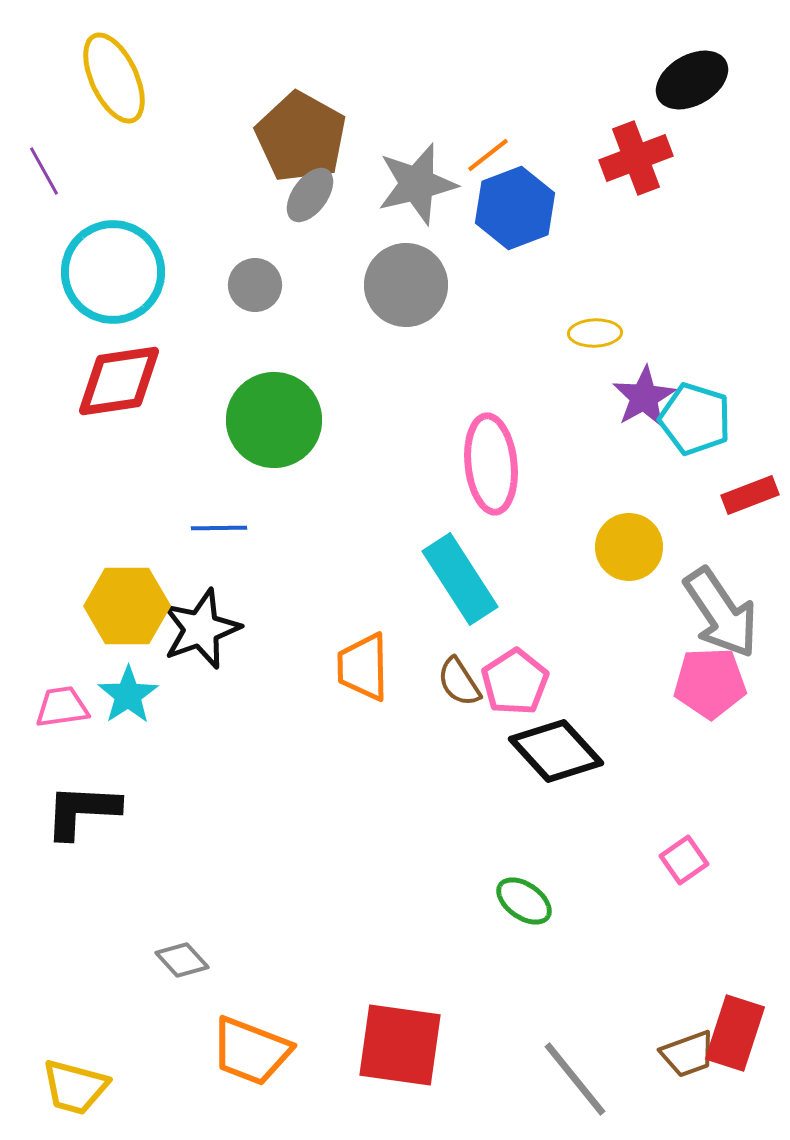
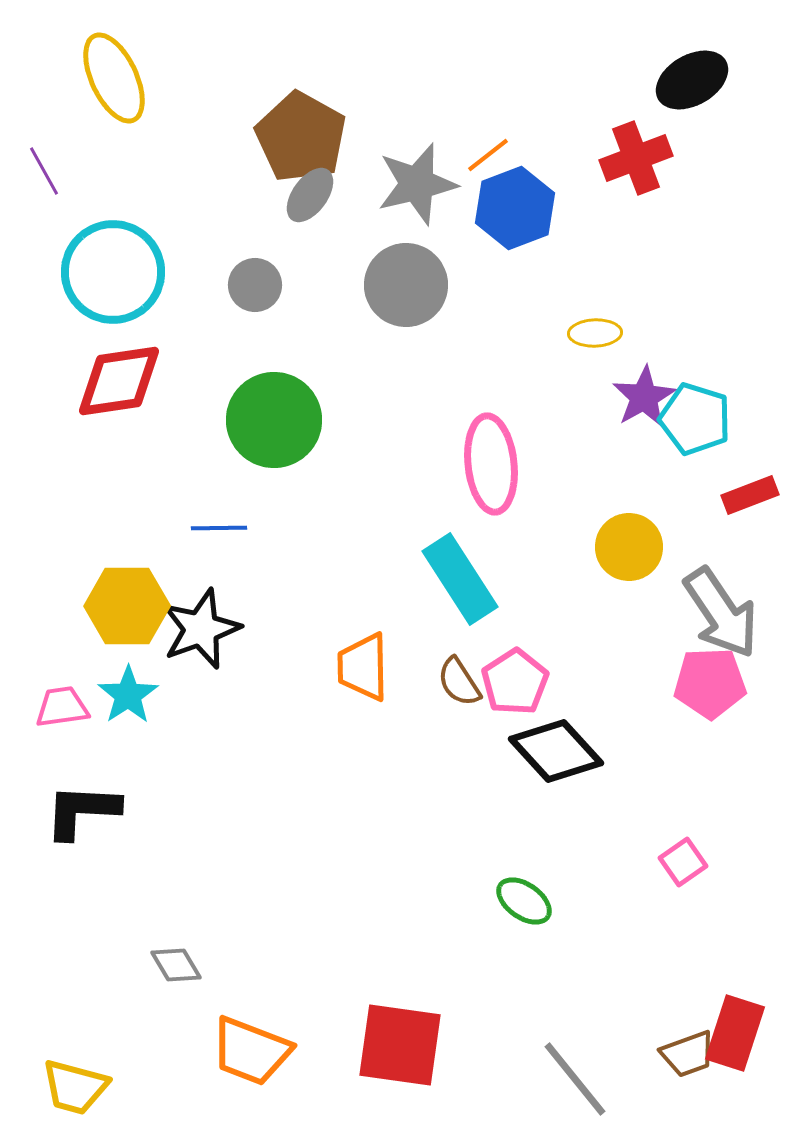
pink square at (684, 860): moved 1 px left, 2 px down
gray diamond at (182, 960): moved 6 px left, 5 px down; rotated 12 degrees clockwise
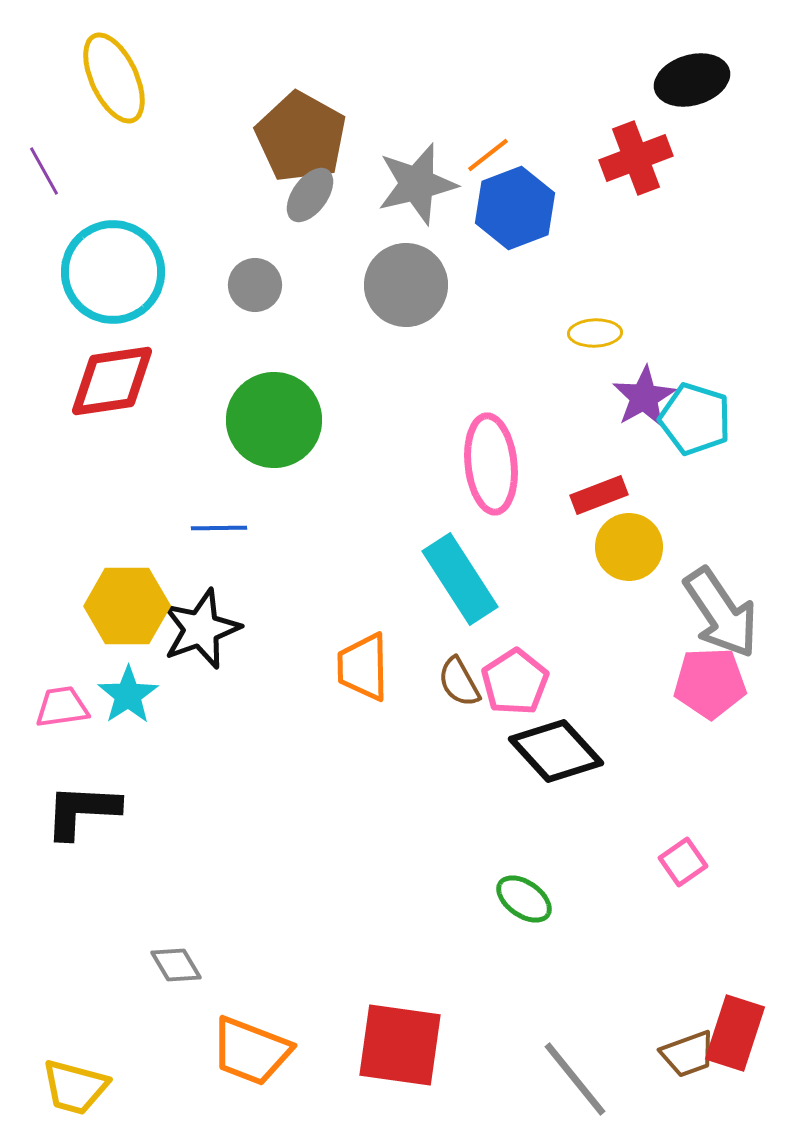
black ellipse at (692, 80): rotated 14 degrees clockwise
red diamond at (119, 381): moved 7 px left
red rectangle at (750, 495): moved 151 px left
brown semicircle at (459, 682): rotated 4 degrees clockwise
green ellipse at (524, 901): moved 2 px up
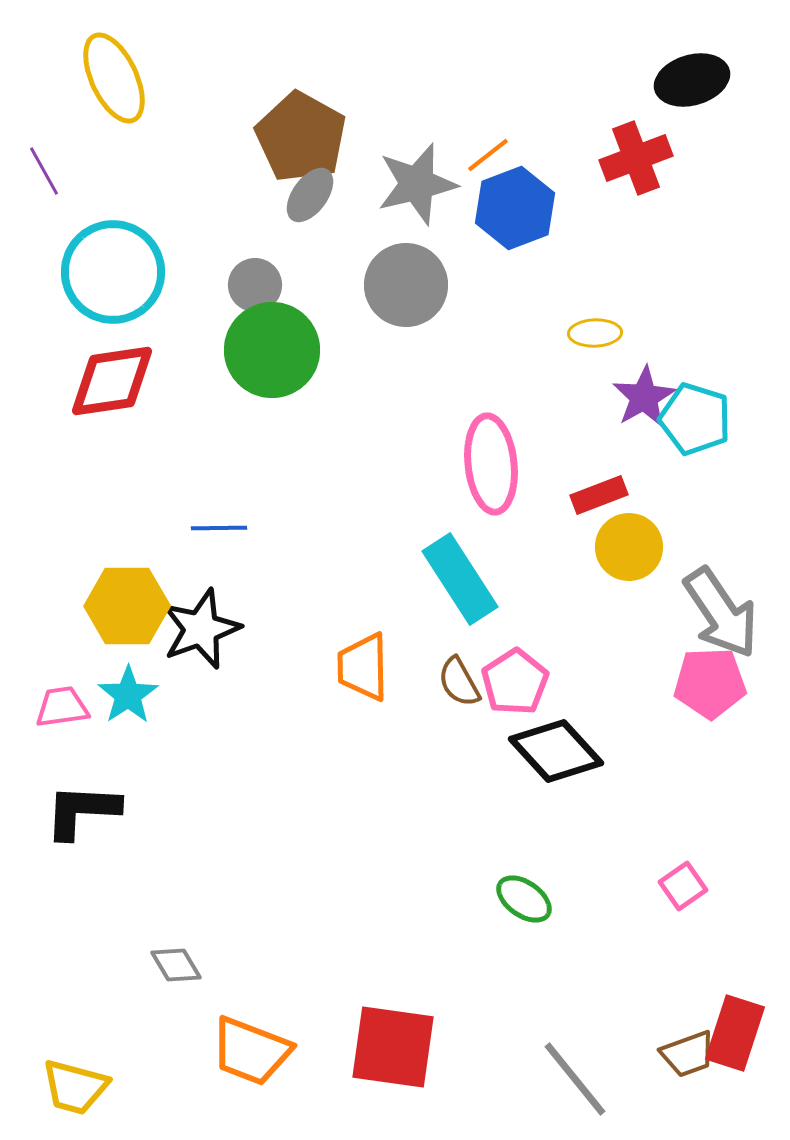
green circle at (274, 420): moved 2 px left, 70 px up
pink square at (683, 862): moved 24 px down
red square at (400, 1045): moved 7 px left, 2 px down
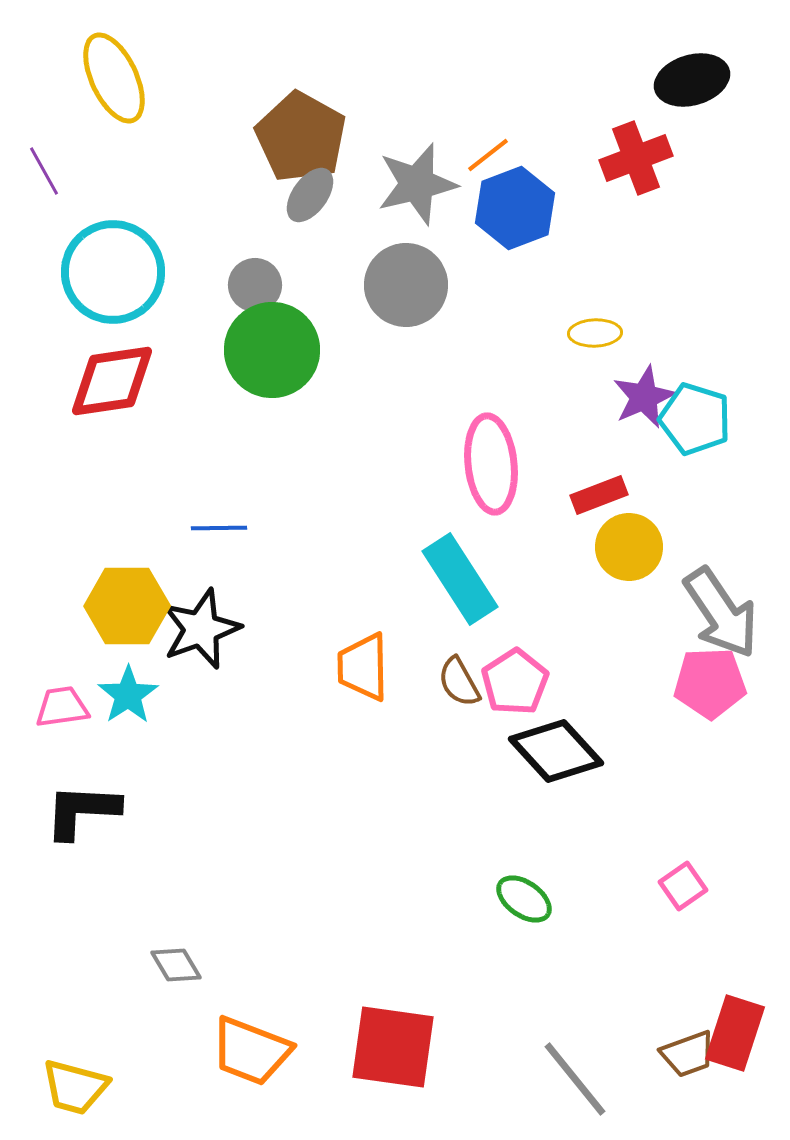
purple star at (644, 397): rotated 6 degrees clockwise
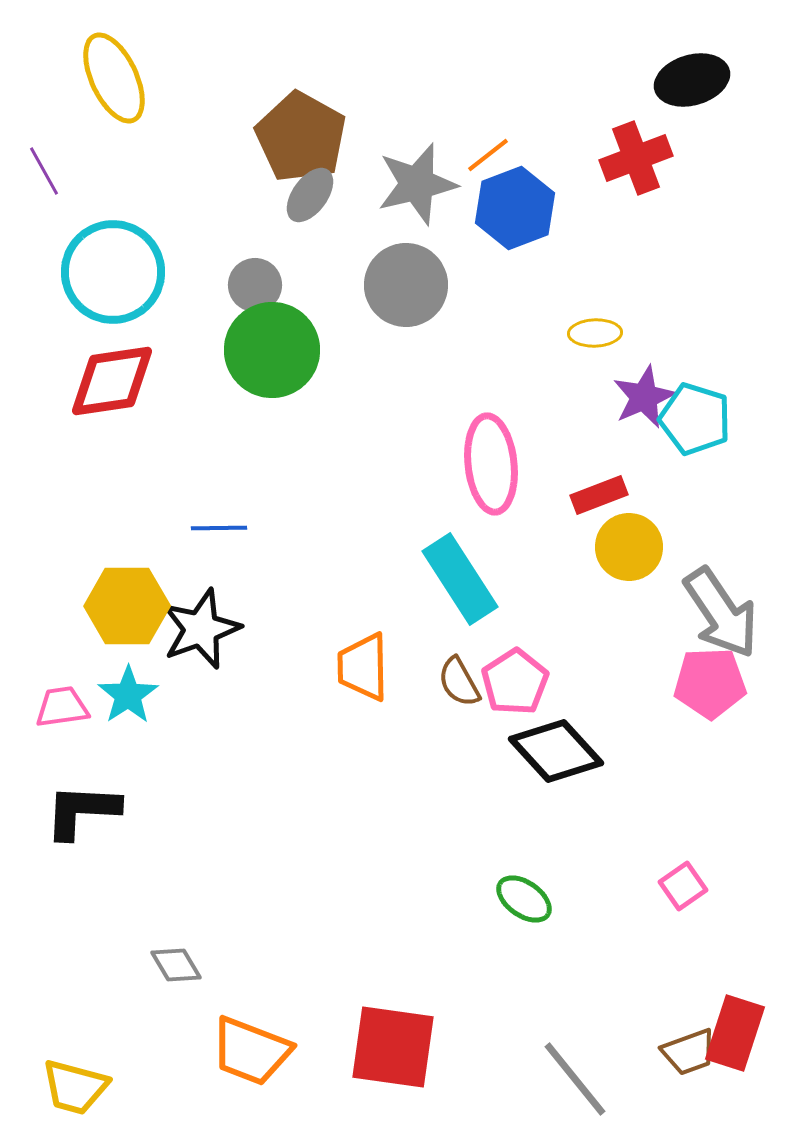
brown trapezoid at (688, 1054): moved 1 px right, 2 px up
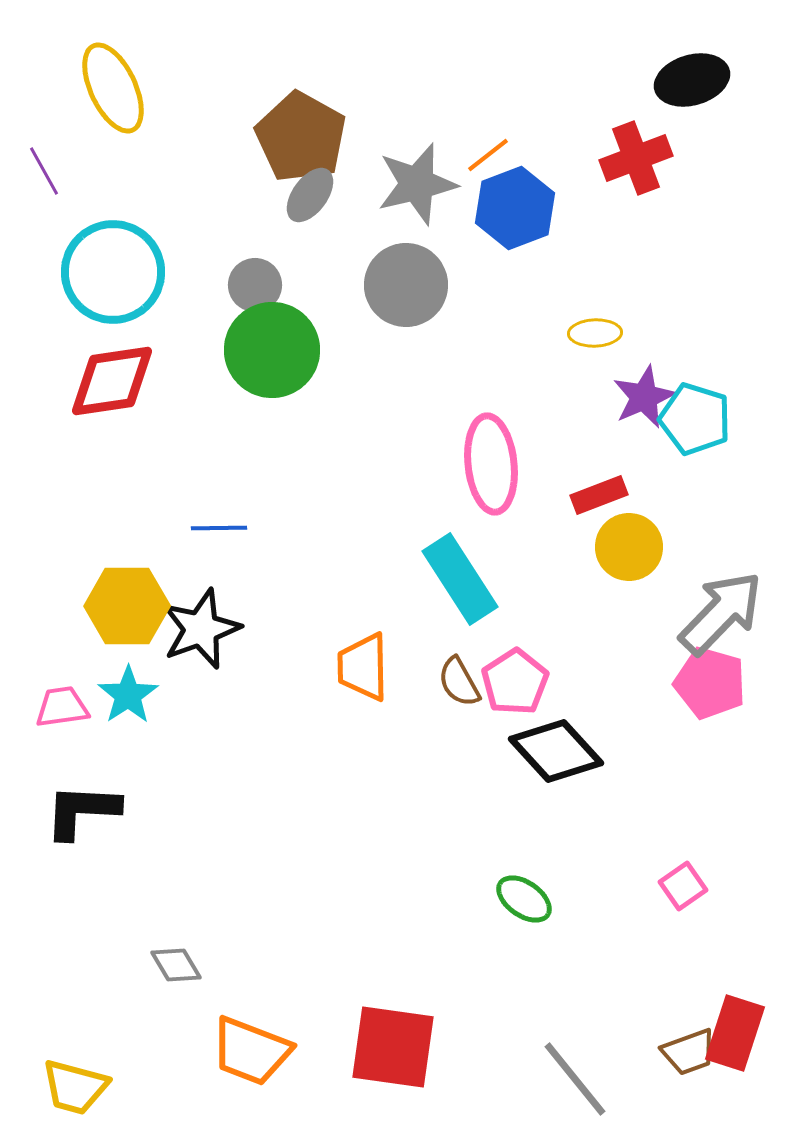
yellow ellipse at (114, 78): moved 1 px left, 10 px down
gray arrow at (721, 613): rotated 102 degrees counterclockwise
pink pentagon at (710, 683): rotated 18 degrees clockwise
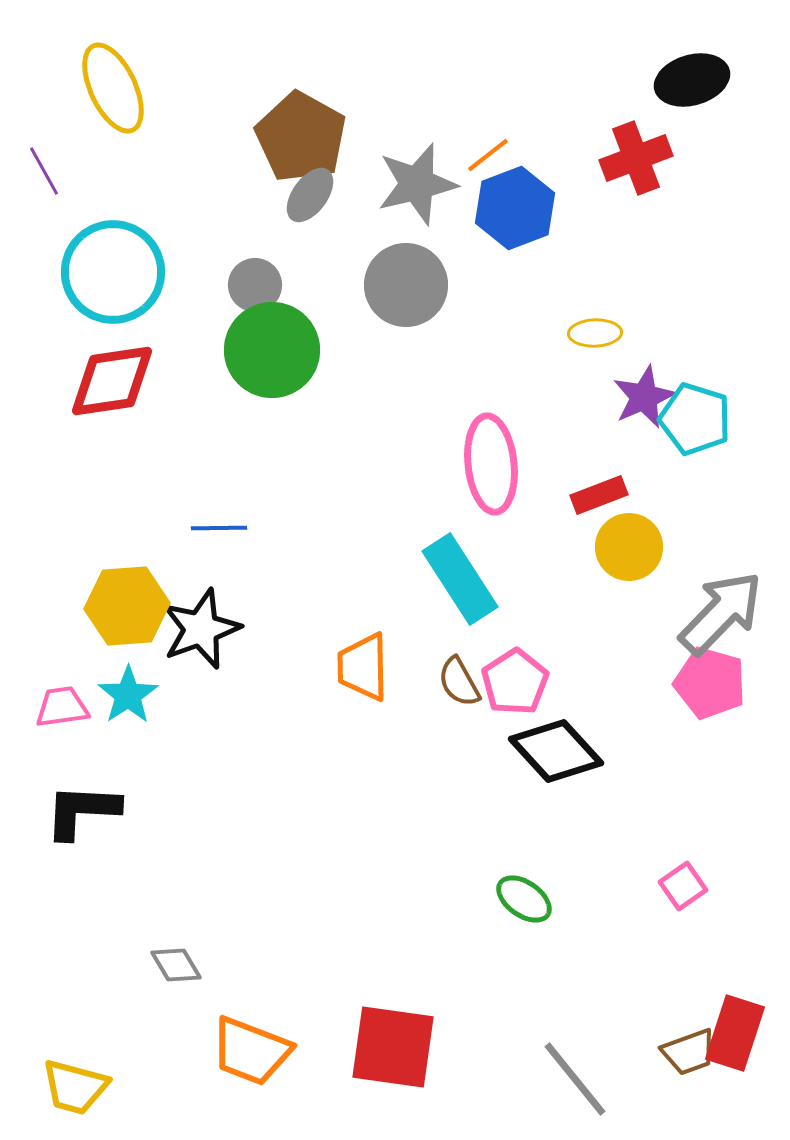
yellow hexagon at (127, 606): rotated 4 degrees counterclockwise
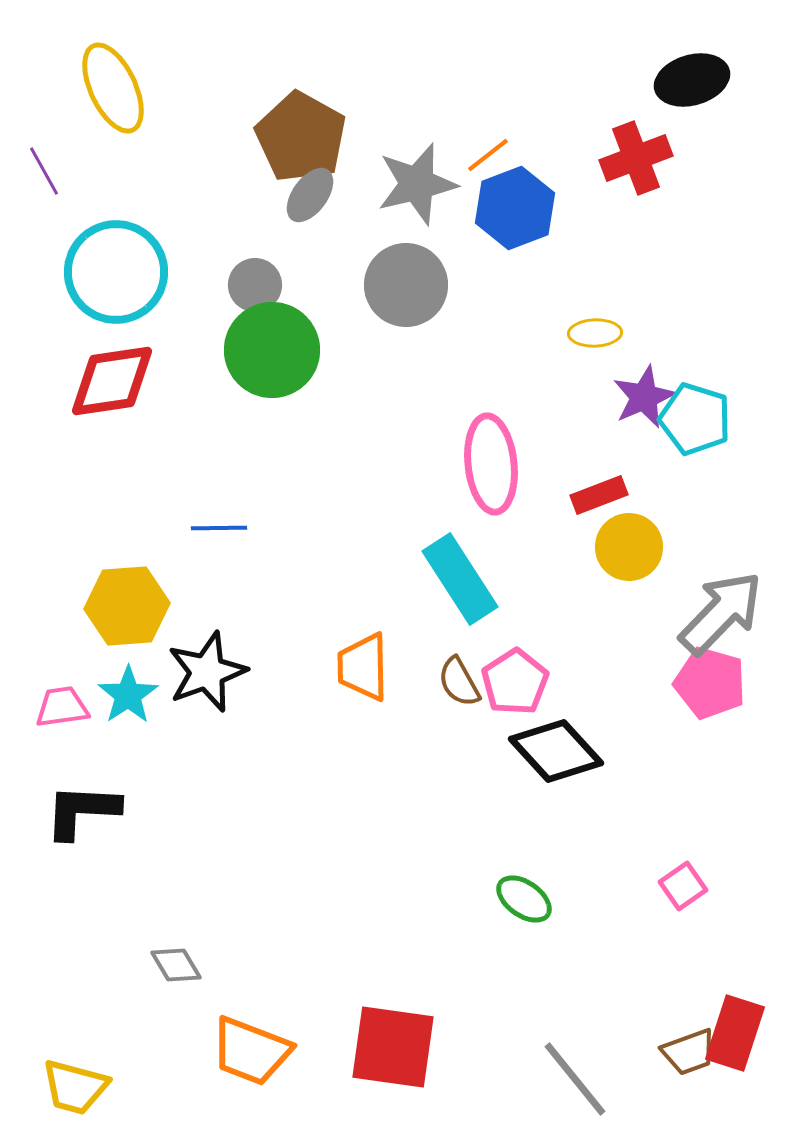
cyan circle at (113, 272): moved 3 px right
black star at (201, 629): moved 6 px right, 43 px down
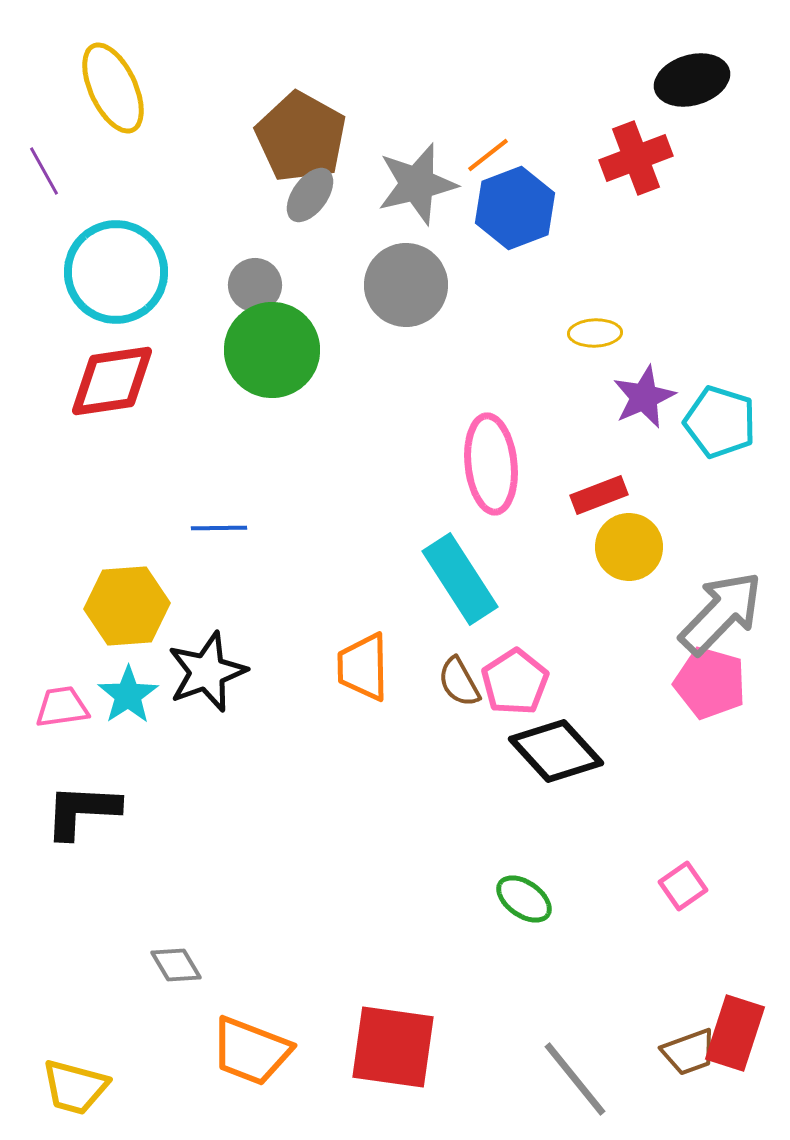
cyan pentagon at (695, 419): moved 25 px right, 3 px down
